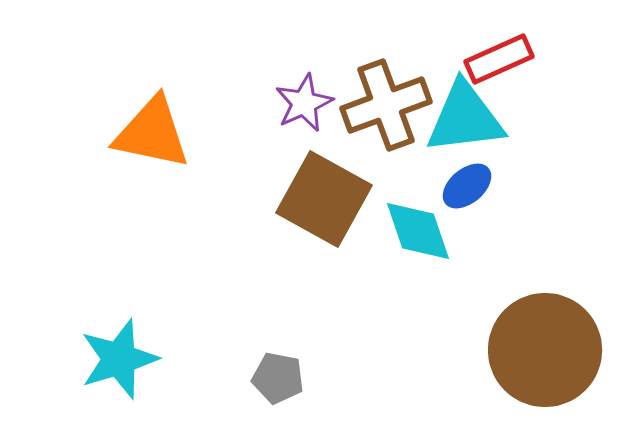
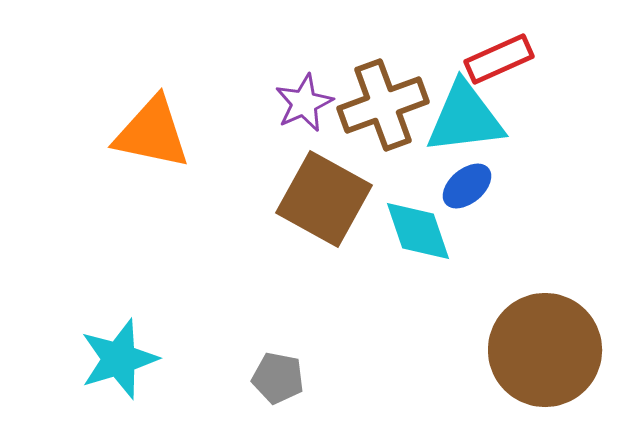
brown cross: moved 3 px left
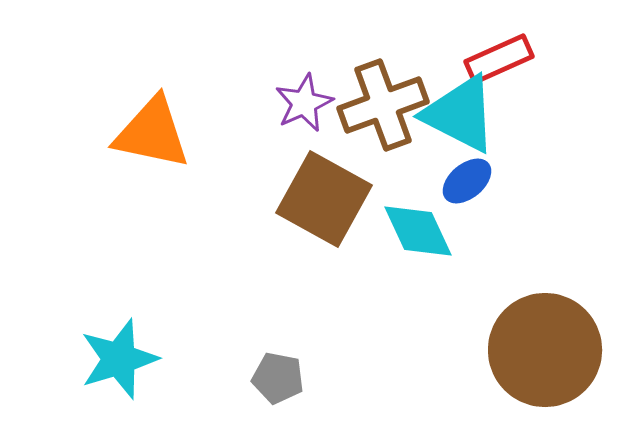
cyan triangle: moved 5 px left, 4 px up; rotated 34 degrees clockwise
blue ellipse: moved 5 px up
cyan diamond: rotated 6 degrees counterclockwise
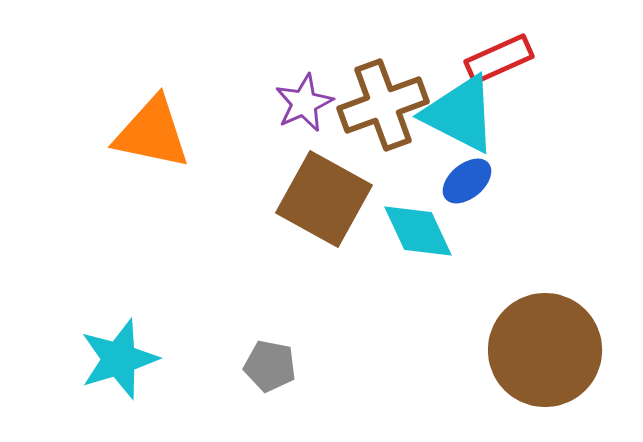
gray pentagon: moved 8 px left, 12 px up
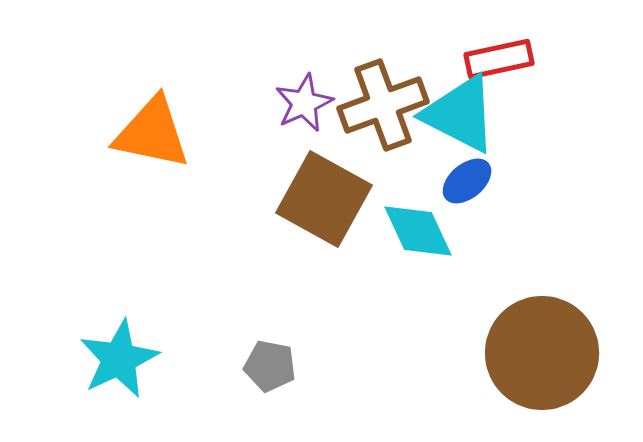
red rectangle: rotated 12 degrees clockwise
brown circle: moved 3 px left, 3 px down
cyan star: rotated 8 degrees counterclockwise
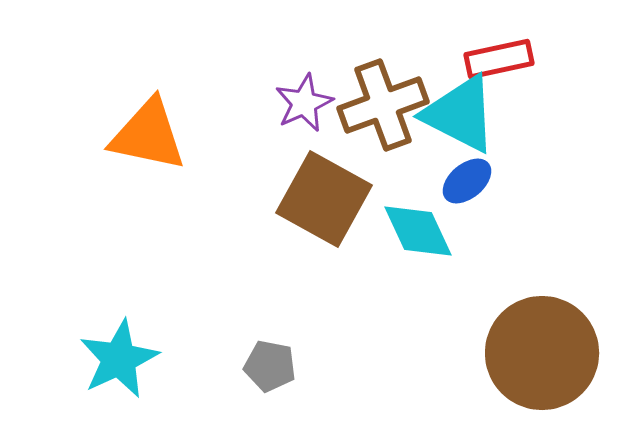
orange triangle: moved 4 px left, 2 px down
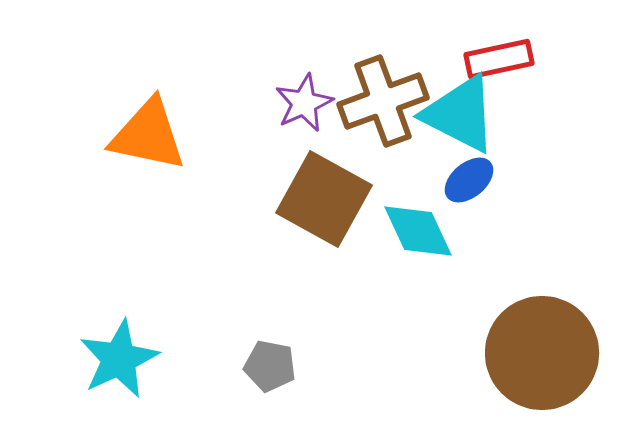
brown cross: moved 4 px up
blue ellipse: moved 2 px right, 1 px up
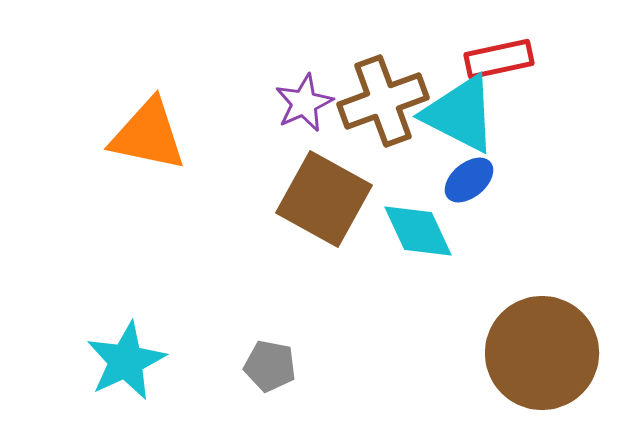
cyan star: moved 7 px right, 2 px down
